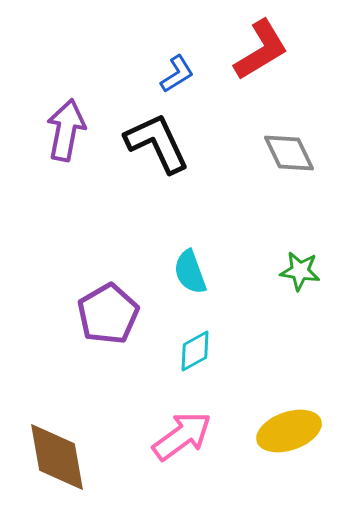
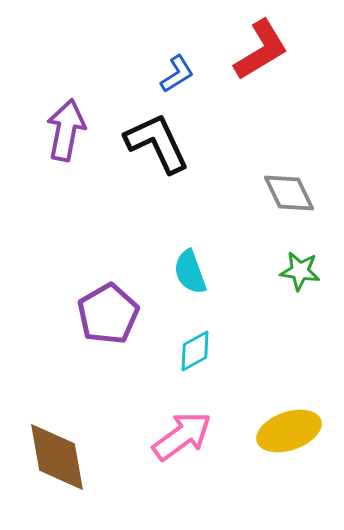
gray diamond: moved 40 px down
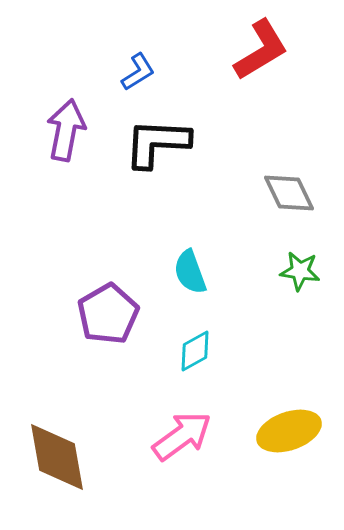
blue L-shape: moved 39 px left, 2 px up
black L-shape: rotated 62 degrees counterclockwise
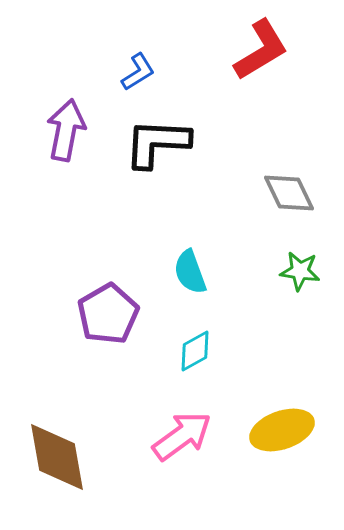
yellow ellipse: moved 7 px left, 1 px up
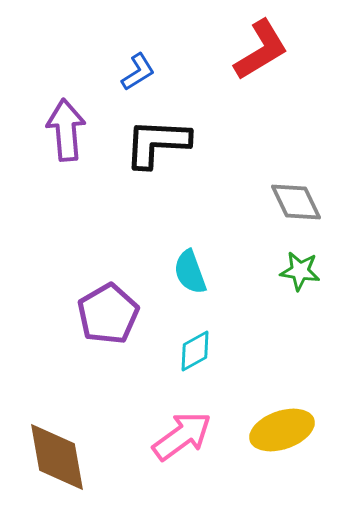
purple arrow: rotated 16 degrees counterclockwise
gray diamond: moved 7 px right, 9 px down
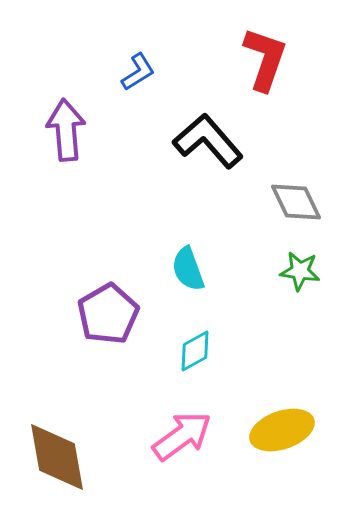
red L-shape: moved 4 px right, 9 px down; rotated 40 degrees counterclockwise
black L-shape: moved 51 px right, 2 px up; rotated 46 degrees clockwise
cyan semicircle: moved 2 px left, 3 px up
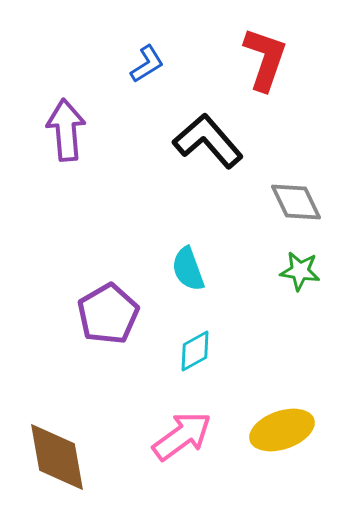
blue L-shape: moved 9 px right, 8 px up
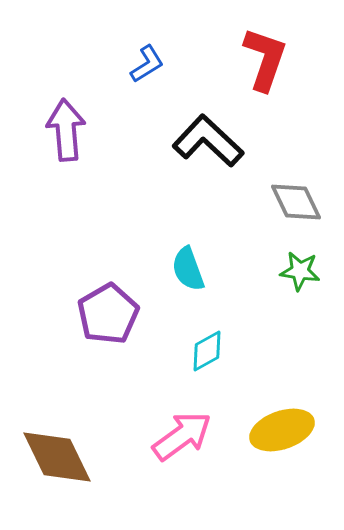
black L-shape: rotated 6 degrees counterclockwise
cyan diamond: moved 12 px right
brown diamond: rotated 16 degrees counterclockwise
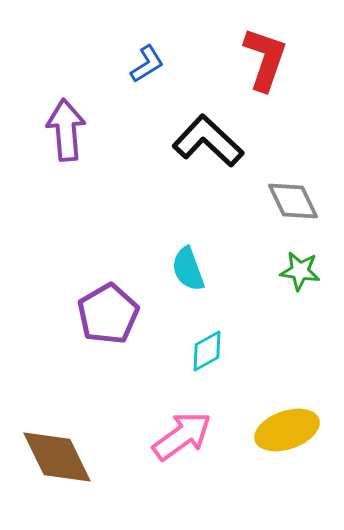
gray diamond: moved 3 px left, 1 px up
yellow ellipse: moved 5 px right
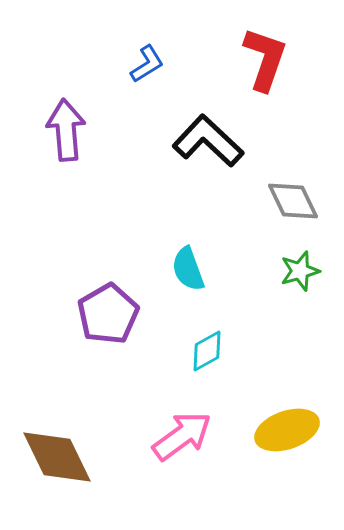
green star: rotated 24 degrees counterclockwise
